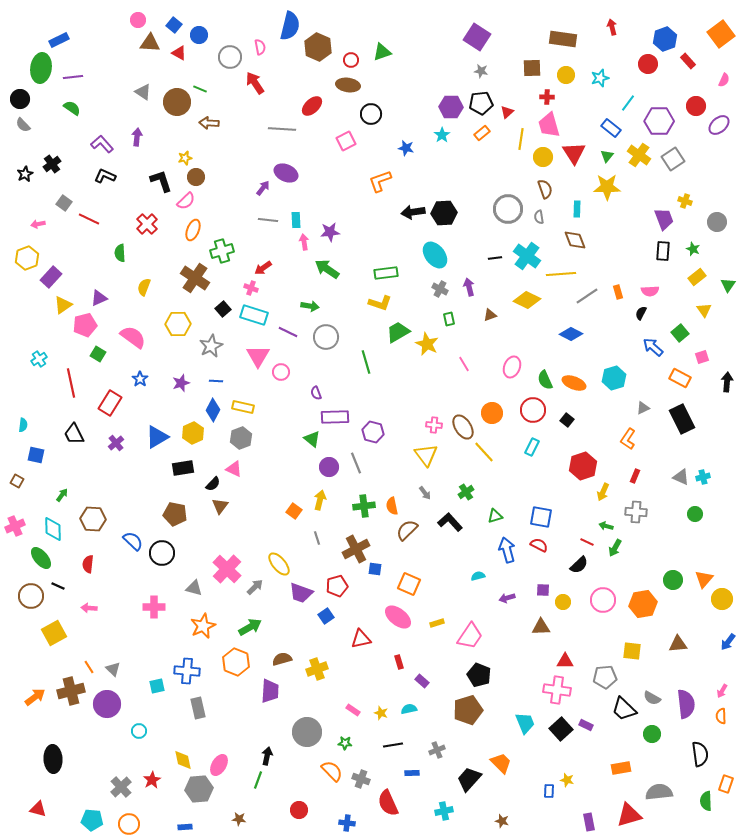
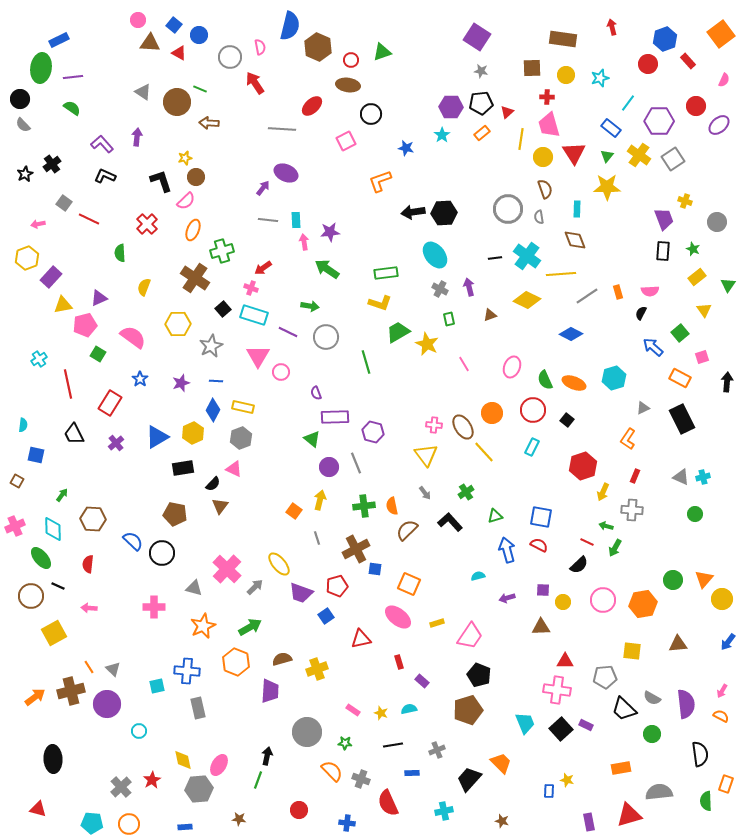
yellow triangle at (63, 305): rotated 24 degrees clockwise
red line at (71, 383): moved 3 px left, 1 px down
gray cross at (636, 512): moved 4 px left, 2 px up
orange semicircle at (721, 716): rotated 119 degrees clockwise
cyan pentagon at (92, 820): moved 3 px down
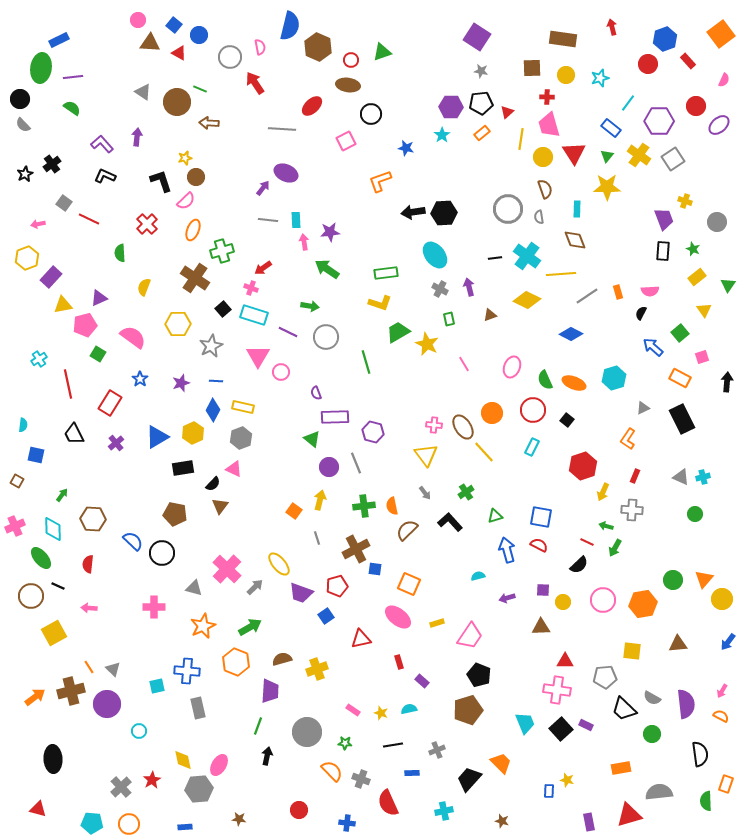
green line at (258, 780): moved 54 px up
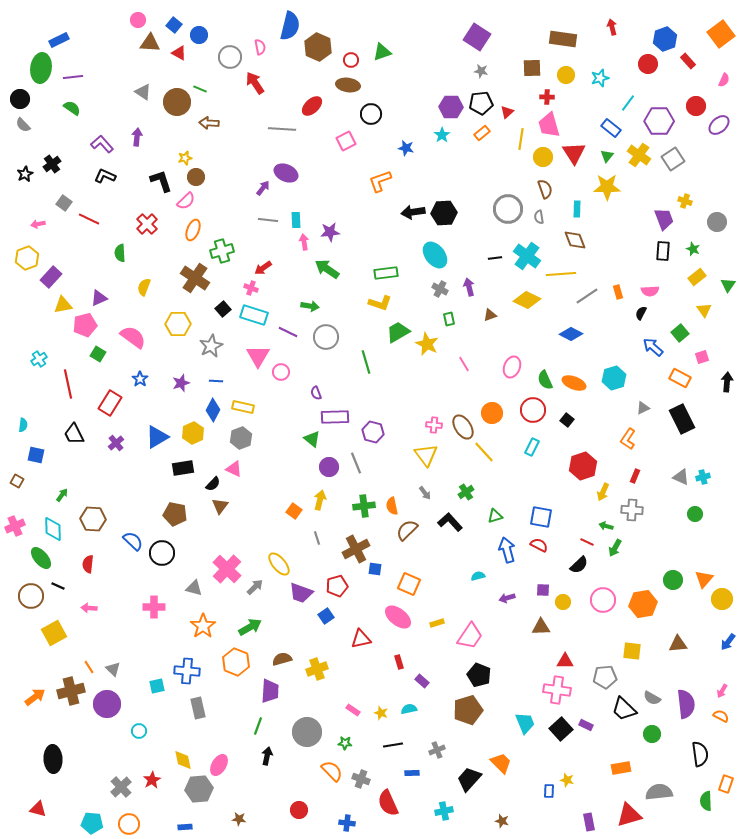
orange star at (203, 626): rotated 10 degrees counterclockwise
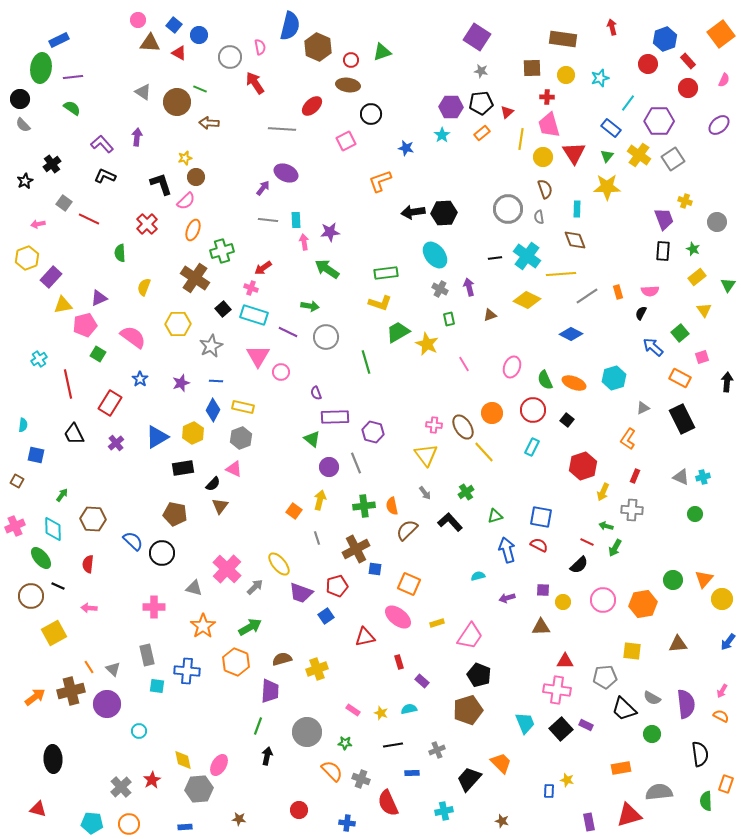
red circle at (696, 106): moved 8 px left, 18 px up
black star at (25, 174): moved 7 px down
black L-shape at (161, 181): moved 3 px down
red triangle at (361, 639): moved 4 px right, 2 px up
cyan square at (157, 686): rotated 21 degrees clockwise
gray rectangle at (198, 708): moved 51 px left, 53 px up
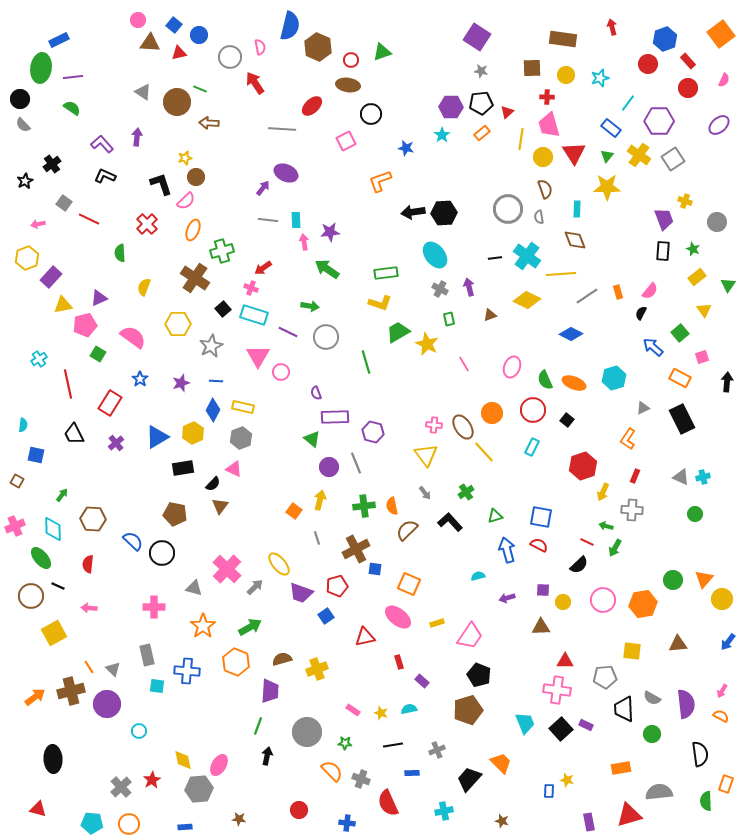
red triangle at (179, 53): rotated 42 degrees counterclockwise
pink semicircle at (650, 291): rotated 48 degrees counterclockwise
black trapezoid at (624, 709): rotated 44 degrees clockwise
